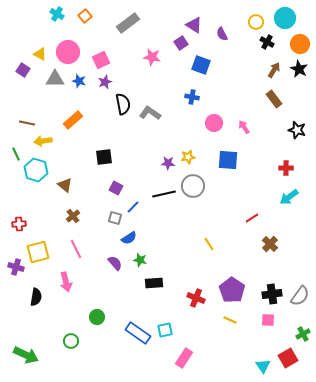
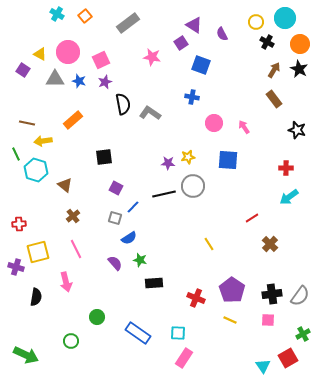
cyan square at (165, 330): moved 13 px right, 3 px down; rotated 14 degrees clockwise
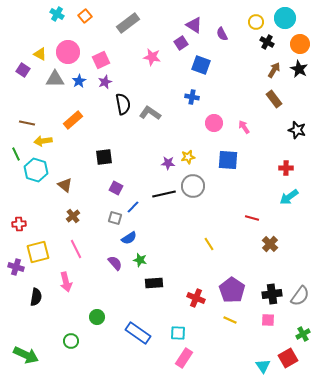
blue star at (79, 81): rotated 24 degrees clockwise
red line at (252, 218): rotated 48 degrees clockwise
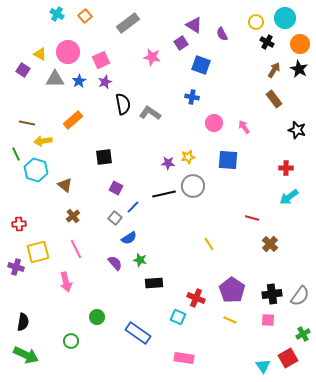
gray square at (115, 218): rotated 24 degrees clockwise
black semicircle at (36, 297): moved 13 px left, 25 px down
cyan square at (178, 333): moved 16 px up; rotated 21 degrees clockwise
pink rectangle at (184, 358): rotated 66 degrees clockwise
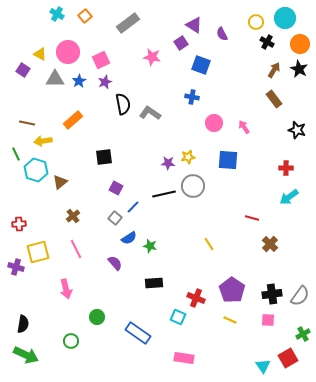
brown triangle at (65, 185): moved 5 px left, 3 px up; rotated 42 degrees clockwise
green star at (140, 260): moved 10 px right, 14 px up
pink arrow at (66, 282): moved 7 px down
black semicircle at (23, 322): moved 2 px down
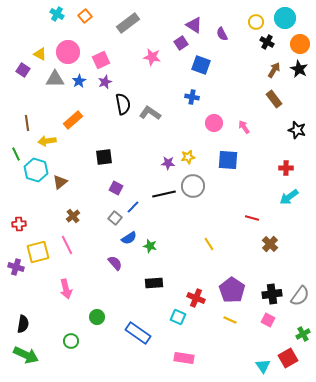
brown line at (27, 123): rotated 70 degrees clockwise
yellow arrow at (43, 141): moved 4 px right
pink line at (76, 249): moved 9 px left, 4 px up
pink square at (268, 320): rotated 24 degrees clockwise
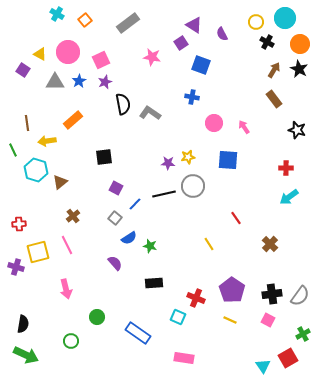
orange square at (85, 16): moved 4 px down
gray triangle at (55, 79): moved 3 px down
green line at (16, 154): moved 3 px left, 4 px up
blue line at (133, 207): moved 2 px right, 3 px up
red line at (252, 218): moved 16 px left; rotated 40 degrees clockwise
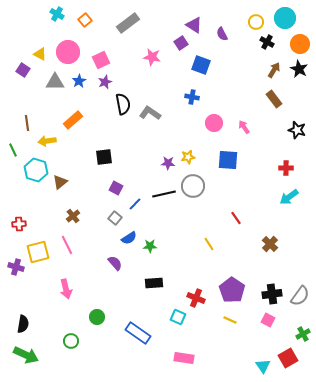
green star at (150, 246): rotated 16 degrees counterclockwise
